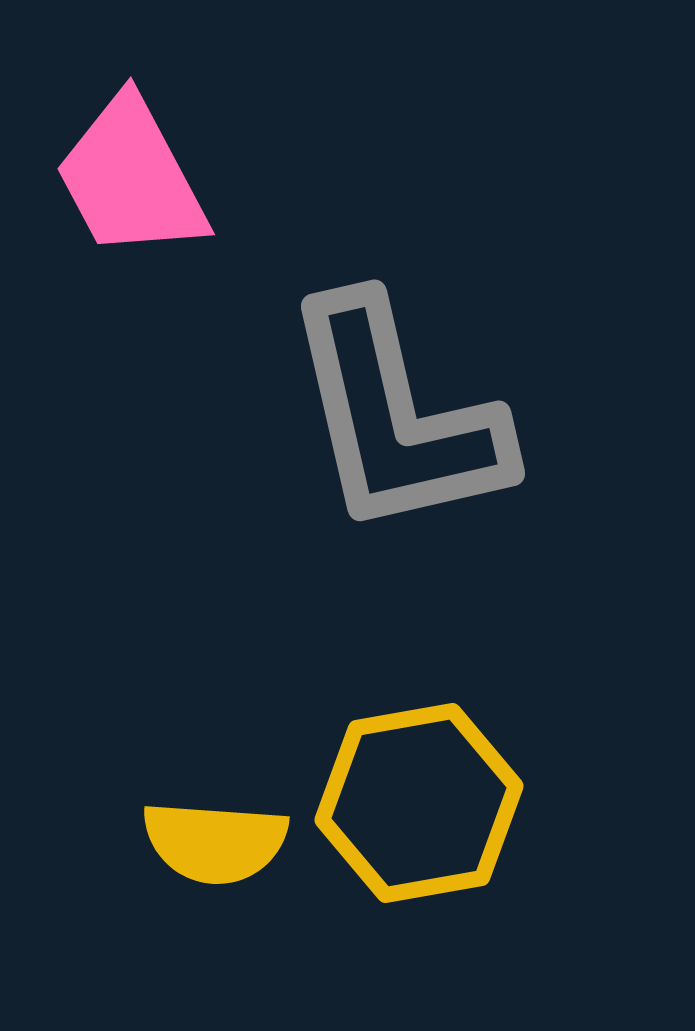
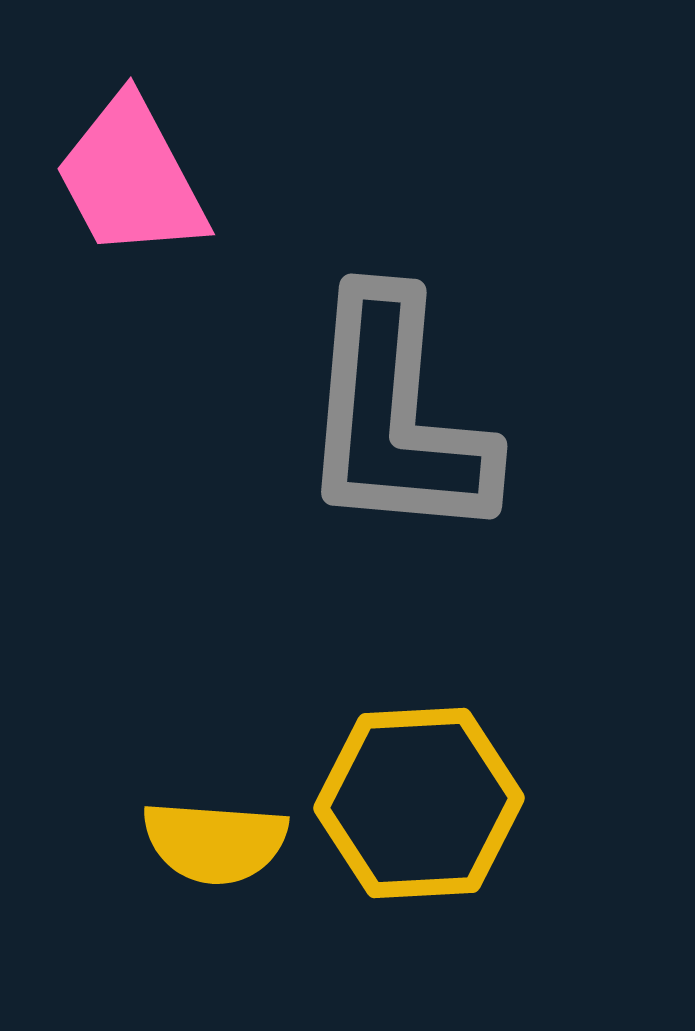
gray L-shape: rotated 18 degrees clockwise
yellow hexagon: rotated 7 degrees clockwise
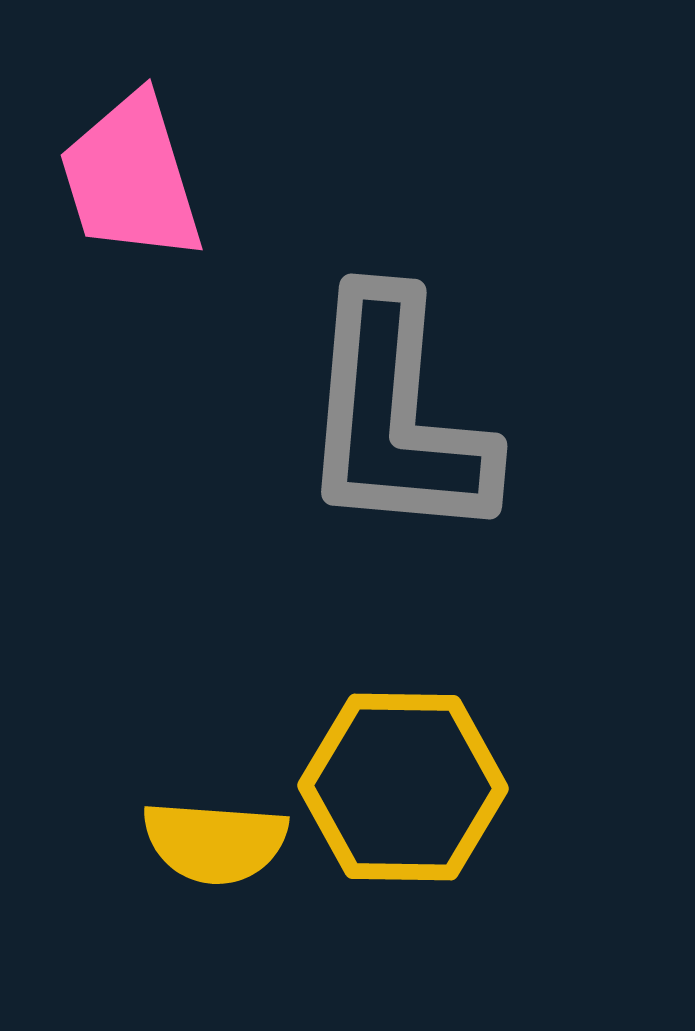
pink trapezoid: rotated 11 degrees clockwise
yellow hexagon: moved 16 px left, 16 px up; rotated 4 degrees clockwise
